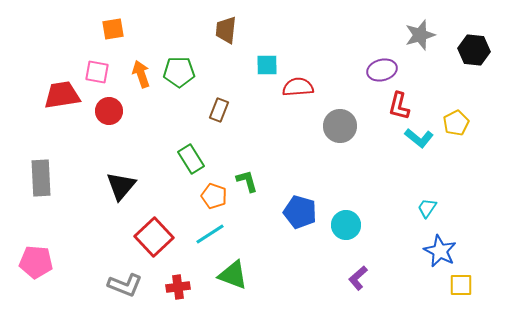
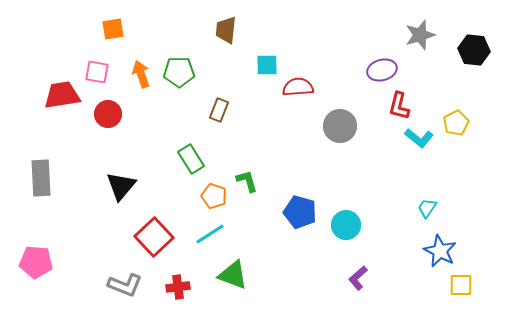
red circle: moved 1 px left, 3 px down
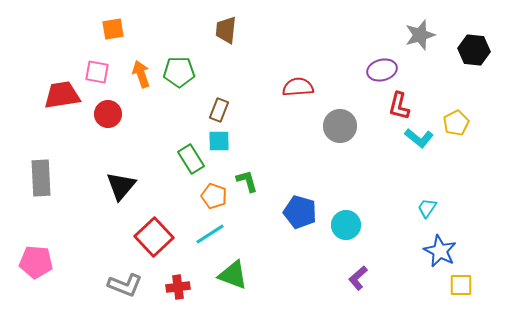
cyan square: moved 48 px left, 76 px down
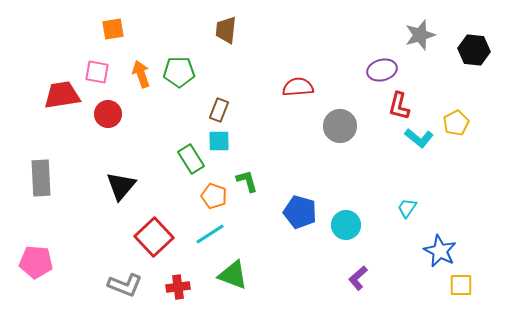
cyan trapezoid: moved 20 px left
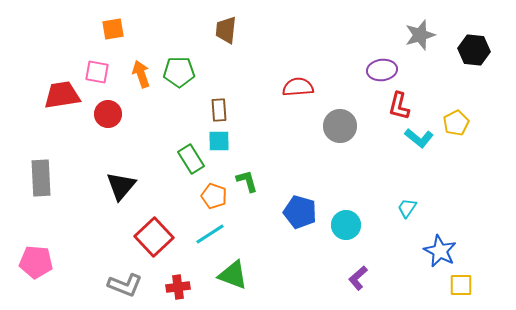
purple ellipse: rotated 8 degrees clockwise
brown rectangle: rotated 25 degrees counterclockwise
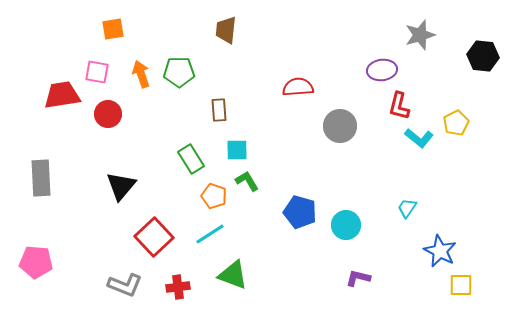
black hexagon: moved 9 px right, 6 px down
cyan square: moved 18 px right, 9 px down
green L-shape: rotated 15 degrees counterclockwise
purple L-shape: rotated 55 degrees clockwise
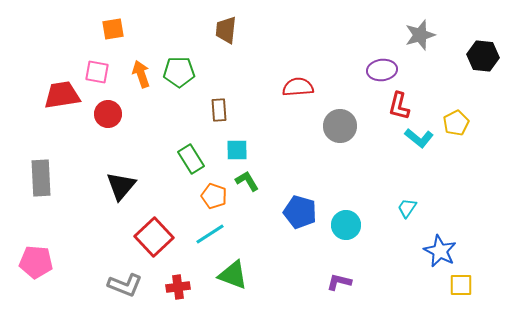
purple L-shape: moved 19 px left, 4 px down
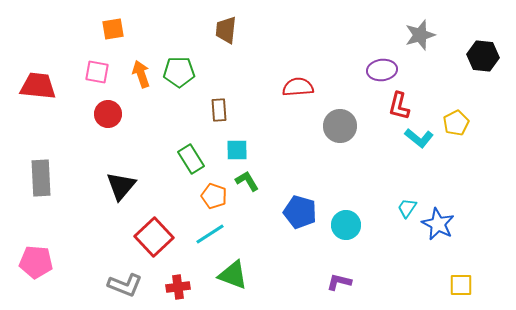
red trapezoid: moved 24 px left, 9 px up; rotated 15 degrees clockwise
blue star: moved 2 px left, 27 px up
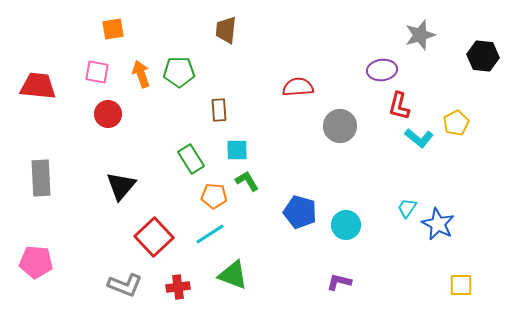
orange pentagon: rotated 15 degrees counterclockwise
